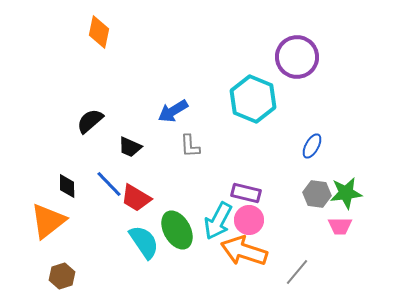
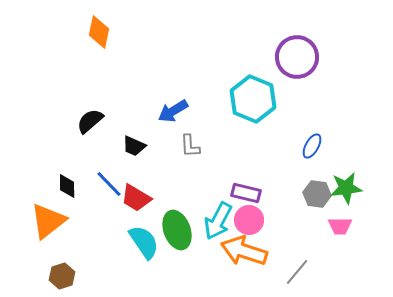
black trapezoid: moved 4 px right, 1 px up
green star: moved 5 px up
green ellipse: rotated 9 degrees clockwise
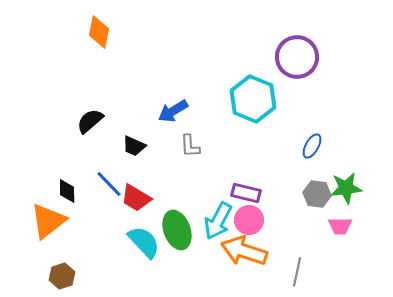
black diamond: moved 5 px down
cyan semicircle: rotated 9 degrees counterclockwise
gray line: rotated 28 degrees counterclockwise
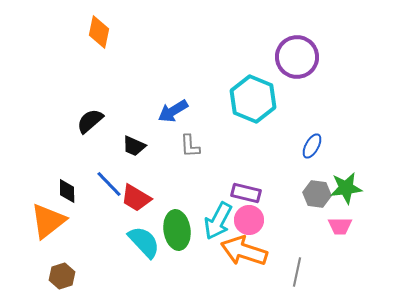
green ellipse: rotated 12 degrees clockwise
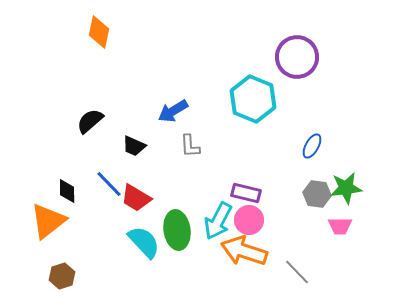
gray line: rotated 56 degrees counterclockwise
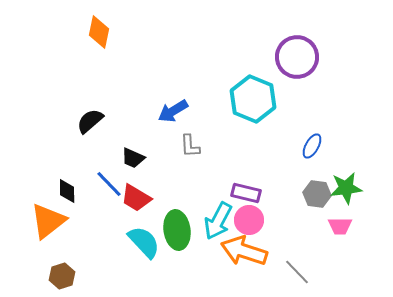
black trapezoid: moved 1 px left, 12 px down
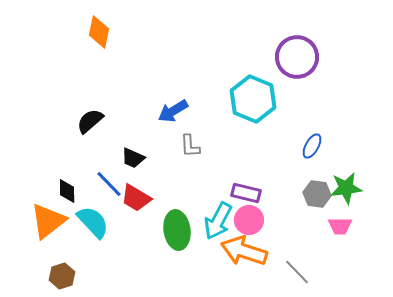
cyan semicircle: moved 51 px left, 20 px up
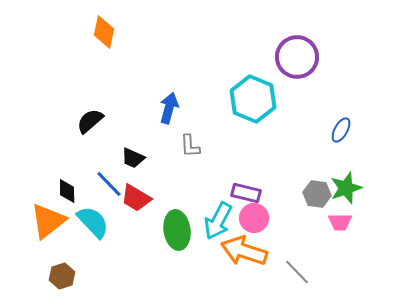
orange diamond: moved 5 px right
blue arrow: moved 4 px left, 3 px up; rotated 136 degrees clockwise
blue ellipse: moved 29 px right, 16 px up
green star: rotated 12 degrees counterclockwise
pink circle: moved 5 px right, 2 px up
pink trapezoid: moved 4 px up
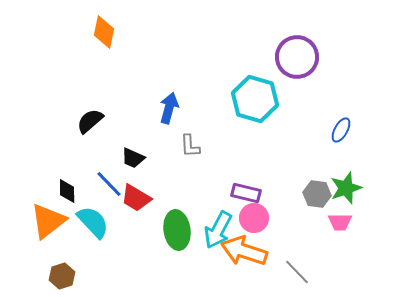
cyan hexagon: moved 2 px right; rotated 6 degrees counterclockwise
cyan arrow: moved 9 px down
